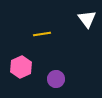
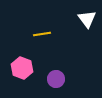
pink hexagon: moved 1 px right, 1 px down; rotated 15 degrees counterclockwise
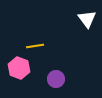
yellow line: moved 7 px left, 12 px down
pink hexagon: moved 3 px left
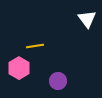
pink hexagon: rotated 10 degrees clockwise
purple circle: moved 2 px right, 2 px down
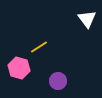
yellow line: moved 4 px right, 1 px down; rotated 24 degrees counterclockwise
pink hexagon: rotated 15 degrees counterclockwise
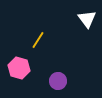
yellow line: moved 1 px left, 7 px up; rotated 24 degrees counterclockwise
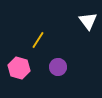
white triangle: moved 1 px right, 2 px down
purple circle: moved 14 px up
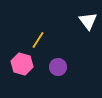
pink hexagon: moved 3 px right, 4 px up
